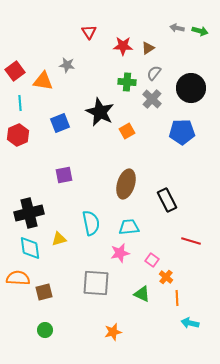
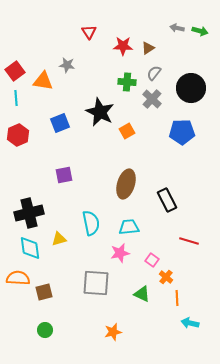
cyan line: moved 4 px left, 5 px up
red line: moved 2 px left
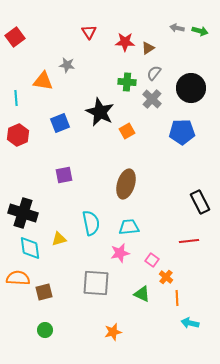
red star: moved 2 px right, 4 px up
red square: moved 34 px up
black rectangle: moved 33 px right, 2 px down
black cross: moved 6 px left; rotated 32 degrees clockwise
red line: rotated 24 degrees counterclockwise
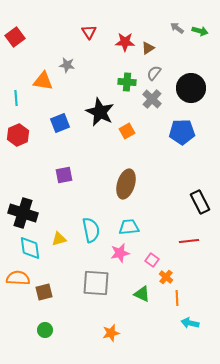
gray arrow: rotated 24 degrees clockwise
cyan semicircle: moved 7 px down
orange star: moved 2 px left, 1 px down
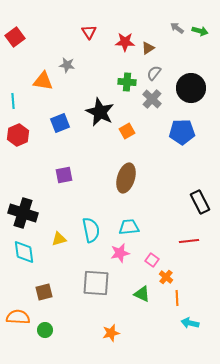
cyan line: moved 3 px left, 3 px down
brown ellipse: moved 6 px up
cyan diamond: moved 6 px left, 4 px down
orange semicircle: moved 39 px down
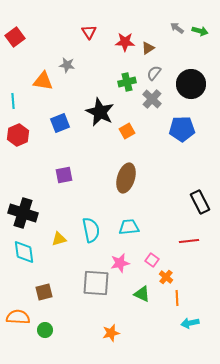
green cross: rotated 18 degrees counterclockwise
black circle: moved 4 px up
blue pentagon: moved 3 px up
pink star: moved 10 px down
cyan arrow: rotated 24 degrees counterclockwise
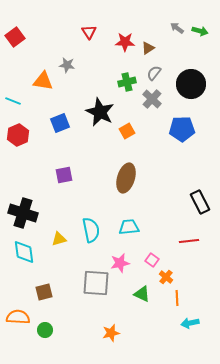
cyan line: rotated 63 degrees counterclockwise
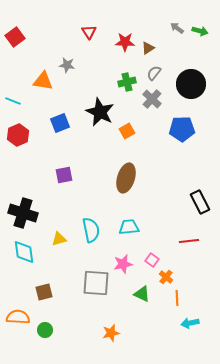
pink star: moved 3 px right, 1 px down
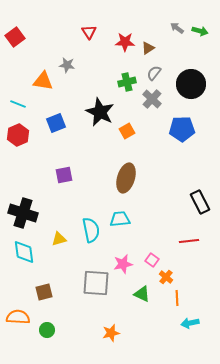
cyan line: moved 5 px right, 3 px down
blue square: moved 4 px left
cyan trapezoid: moved 9 px left, 8 px up
green circle: moved 2 px right
